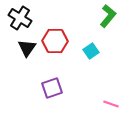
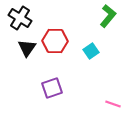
pink line: moved 2 px right
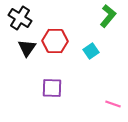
purple square: rotated 20 degrees clockwise
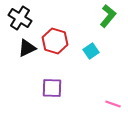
red hexagon: rotated 15 degrees clockwise
black triangle: rotated 30 degrees clockwise
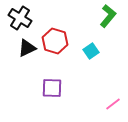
pink line: rotated 56 degrees counterclockwise
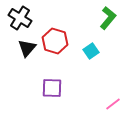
green L-shape: moved 2 px down
black triangle: rotated 24 degrees counterclockwise
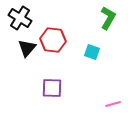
green L-shape: rotated 10 degrees counterclockwise
red hexagon: moved 2 px left, 1 px up; rotated 10 degrees counterclockwise
cyan square: moved 1 px right, 1 px down; rotated 35 degrees counterclockwise
pink line: rotated 21 degrees clockwise
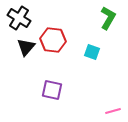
black cross: moved 1 px left
black triangle: moved 1 px left, 1 px up
purple square: moved 2 px down; rotated 10 degrees clockwise
pink line: moved 7 px down
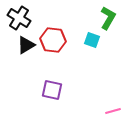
black triangle: moved 2 px up; rotated 18 degrees clockwise
cyan square: moved 12 px up
